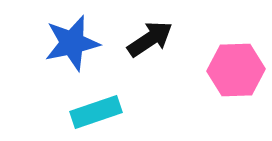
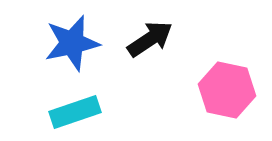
pink hexagon: moved 9 px left, 20 px down; rotated 14 degrees clockwise
cyan rectangle: moved 21 px left
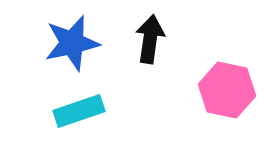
black arrow: rotated 48 degrees counterclockwise
cyan rectangle: moved 4 px right, 1 px up
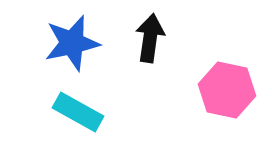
black arrow: moved 1 px up
cyan rectangle: moved 1 px left, 1 px down; rotated 48 degrees clockwise
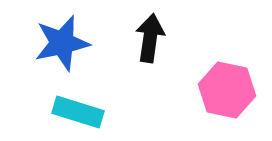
blue star: moved 10 px left
cyan rectangle: rotated 12 degrees counterclockwise
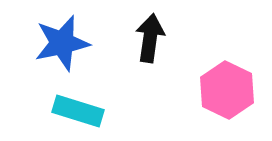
pink hexagon: rotated 14 degrees clockwise
cyan rectangle: moved 1 px up
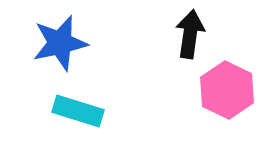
black arrow: moved 40 px right, 4 px up
blue star: moved 2 px left
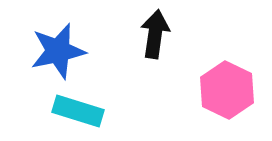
black arrow: moved 35 px left
blue star: moved 2 px left, 8 px down
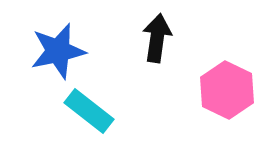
black arrow: moved 2 px right, 4 px down
cyan rectangle: moved 11 px right; rotated 21 degrees clockwise
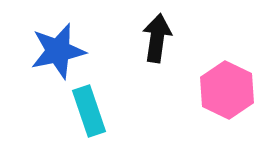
cyan rectangle: rotated 33 degrees clockwise
